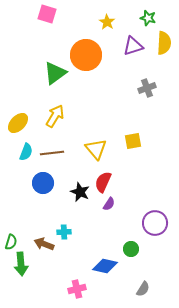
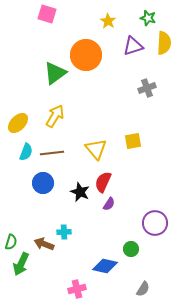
yellow star: moved 1 px right, 1 px up
green arrow: rotated 30 degrees clockwise
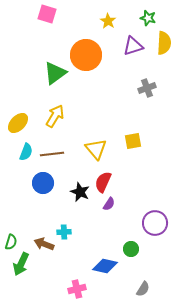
brown line: moved 1 px down
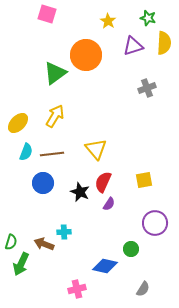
yellow square: moved 11 px right, 39 px down
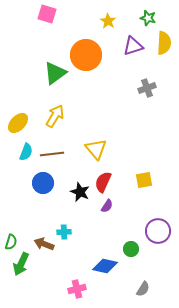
purple semicircle: moved 2 px left, 2 px down
purple circle: moved 3 px right, 8 px down
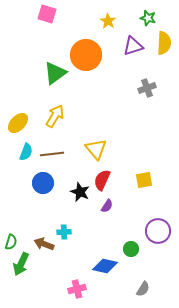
red semicircle: moved 1 px left, 2 px up
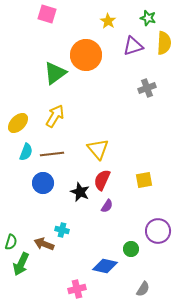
yellow triangle: moved 2 px right
cyan cross: moved 2 px left, 2 px up; rotated 16 degrees clockwise
